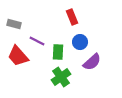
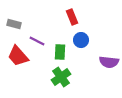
blue circle: moved 1 px right, 2 px up
green rectangle: moved 2 px right
purple semicircle: moved 17 px right; rotated 48 degrees clockwise
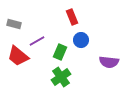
purple line: rotated 56 degrees counterclockwise
green rectangle: rotated 21 degrees clockwise
red trapezoid: rotated 10 degrees counterclockwise
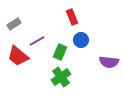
gray rectangle: rotated 48 degrees counterclockwise
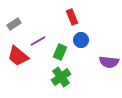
purple line: moved 1 px right
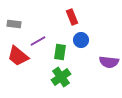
gray rectangle: rotated 40 degrees clockwise
green rectangle: rotated 14 degrees counterclockwise
